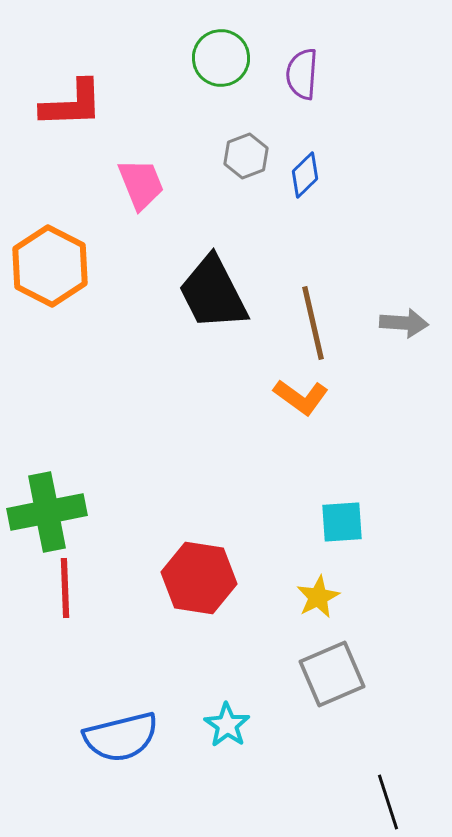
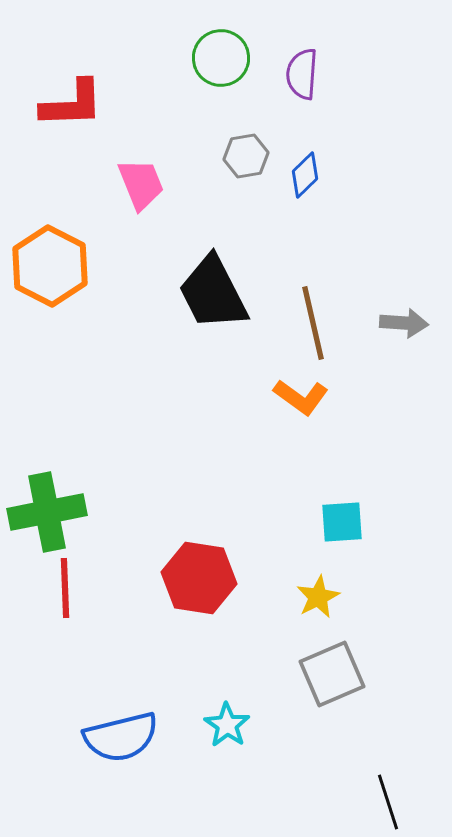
gray hexagon: rotated 12 degrees clockwise
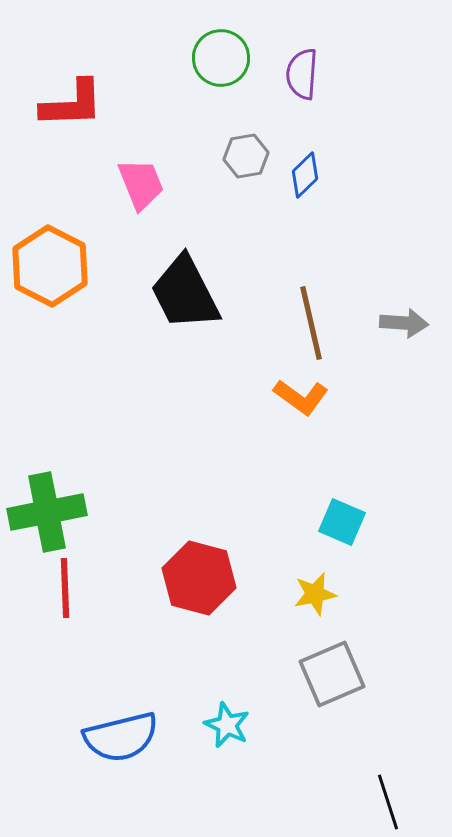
black trapezoid: moved 28 px left
brown line: moved 2 px left
cyan square: rotated 27 degrees clockwise
red hexagon: rotated 6 degrees clockwise
yellow star: moved 3 px left, 3 px up; rotated 15 degrees clockwise
cyan star: rotated 9 degrees counterclockwise
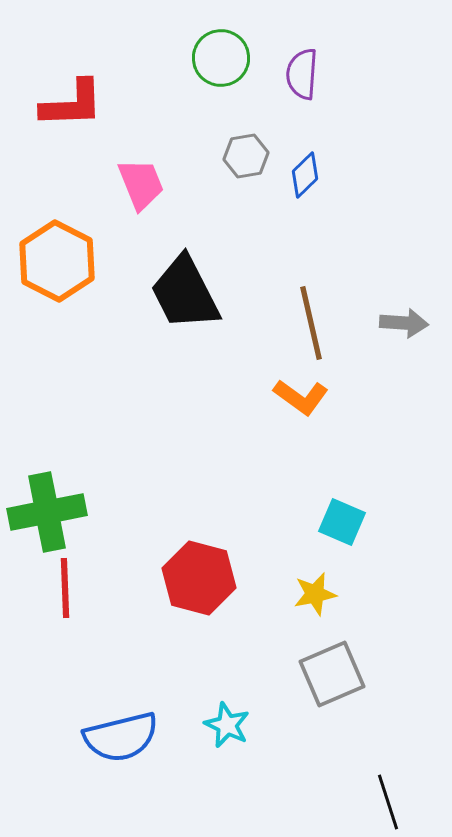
orange hexagon: moved 7 px right, 5 px up
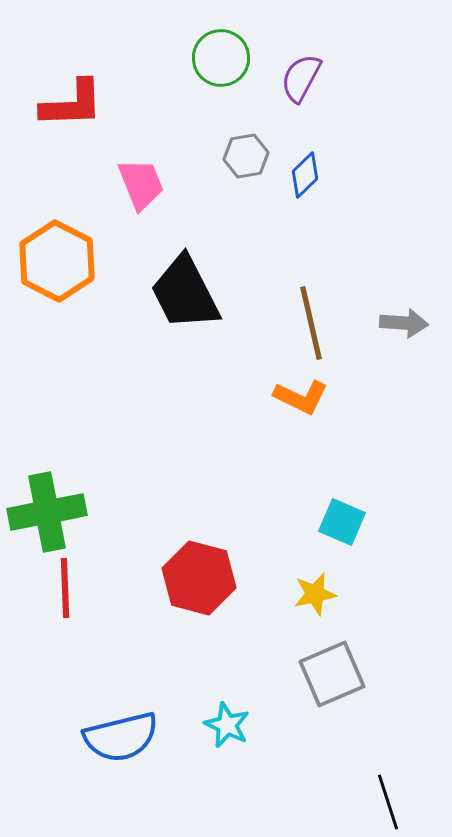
purple semicircle: moved 1 px left, 4 px down; rotated 24 degrees clockwise
orange L-shape: rotated 10 degrees counterclockwise
